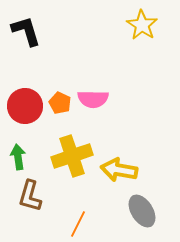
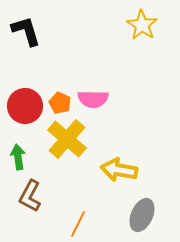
yellow cross: moved 5 px left, 17 px up; rotated 30 degrees counterclockwise
brown L-shape: rotated 12 degrees clockwise
gray ellipse: moved 4 px down; rotated 56 degrees clockwise
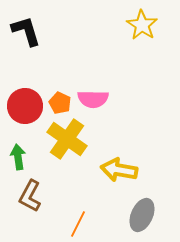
yellow cross: rotated 6 degrees counterclockwise
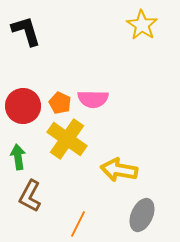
red circle: moved 2 px left
